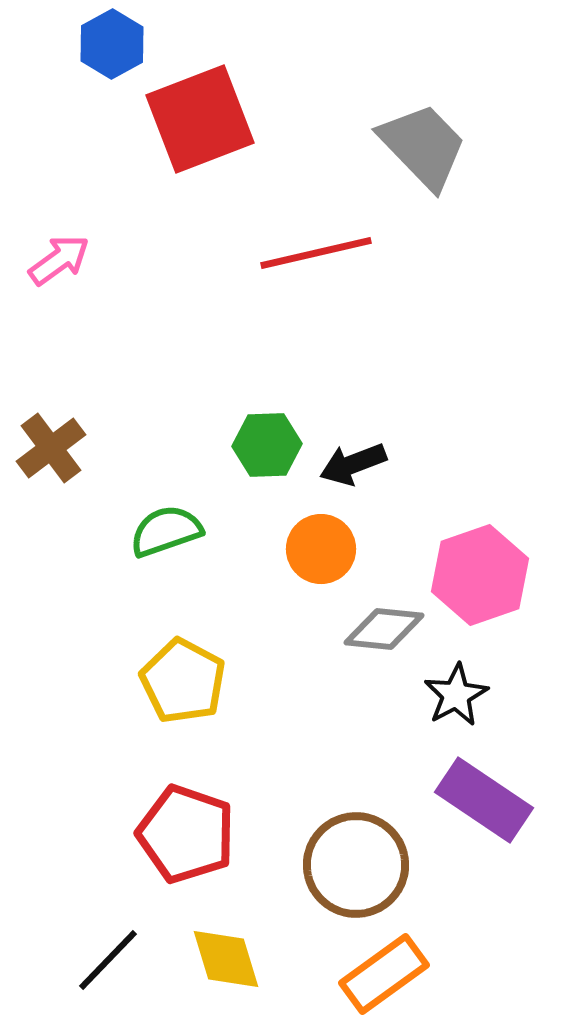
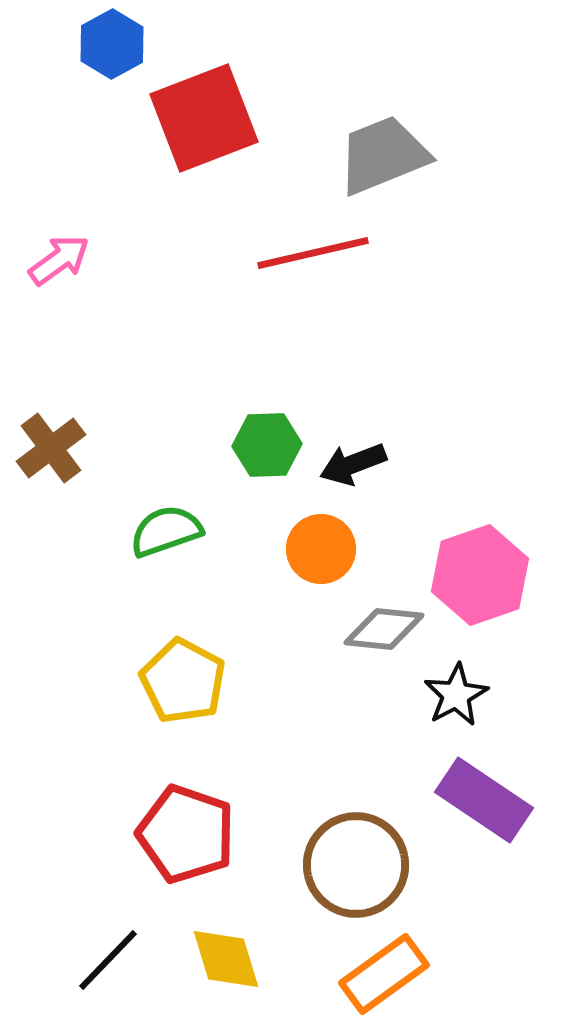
red square: moved 4 px right, 1 px up
gray trapezoid: moved 40 px left, 9 px down; rotated 68 degrees counterclockwise
red line: moved 3 px left
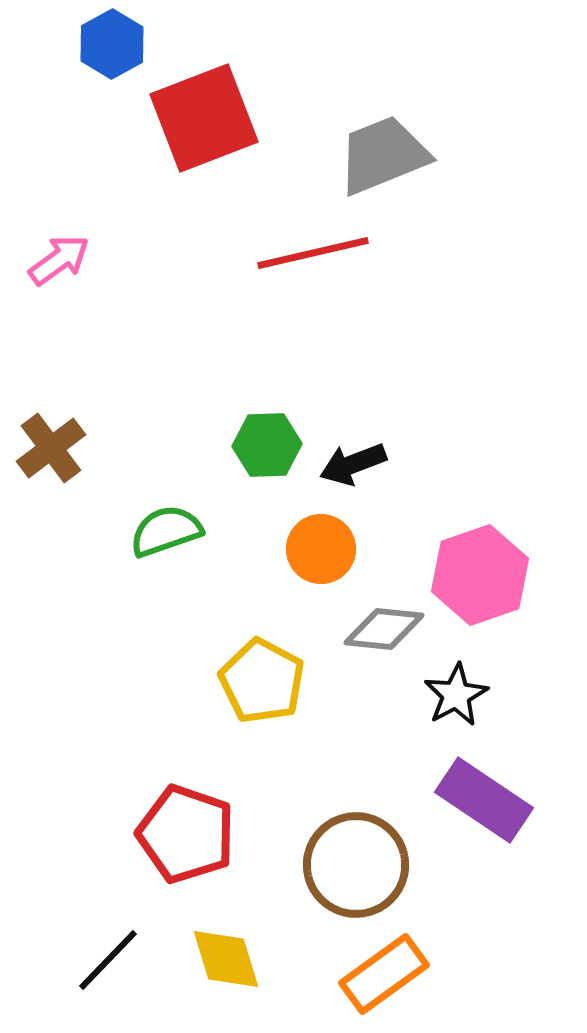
yellow pentagon: moved 79 px right
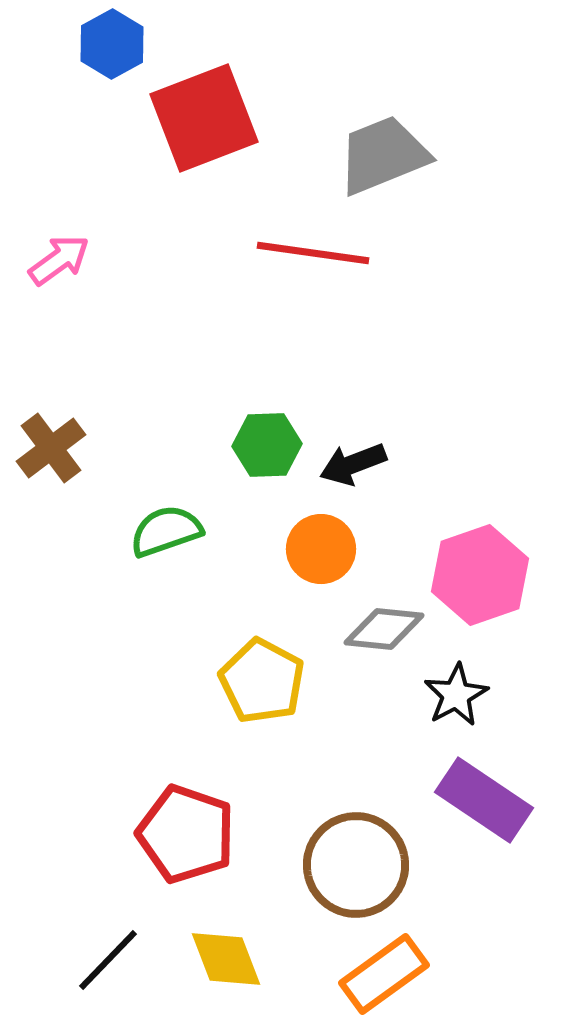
red line: rotated 21 degrees clockwise
yellow diamond: rotated 4 degrees counterclockwise
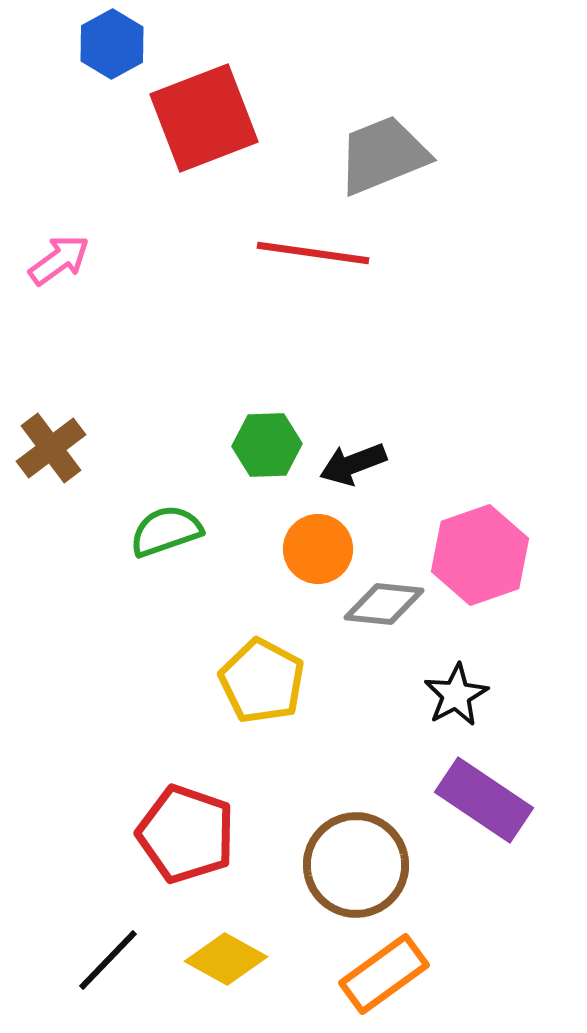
orange circle: moved 3 px left
pink hexagon: moved 20 px up
gray diamond: moved 25 px up
yellow diamond: rotated 40 degrees counterclockwise
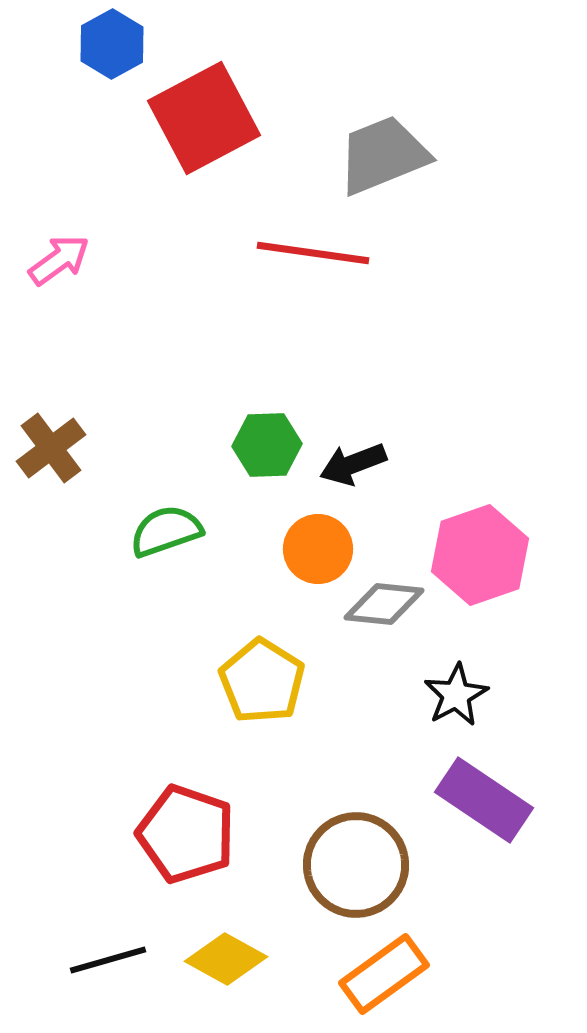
red square: rotated 7 degrees counterclockwise
yellow pentagon: rotated 4 degrees clockwise
black line: rotated 30 degrees clockwise
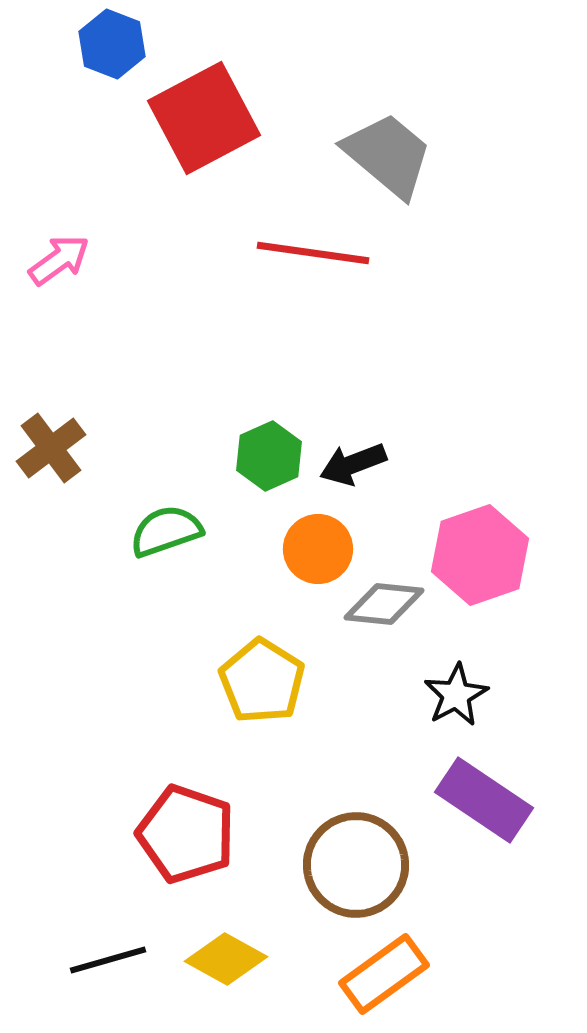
blue hexagon: rotated 10 degrees counterclockwise
gray trapezoid: moved 5 px right; rotated 62 degrees clockwise
green hexagon: moved 2 px right, 11 px down; rotated 22 degrees counterclockwise
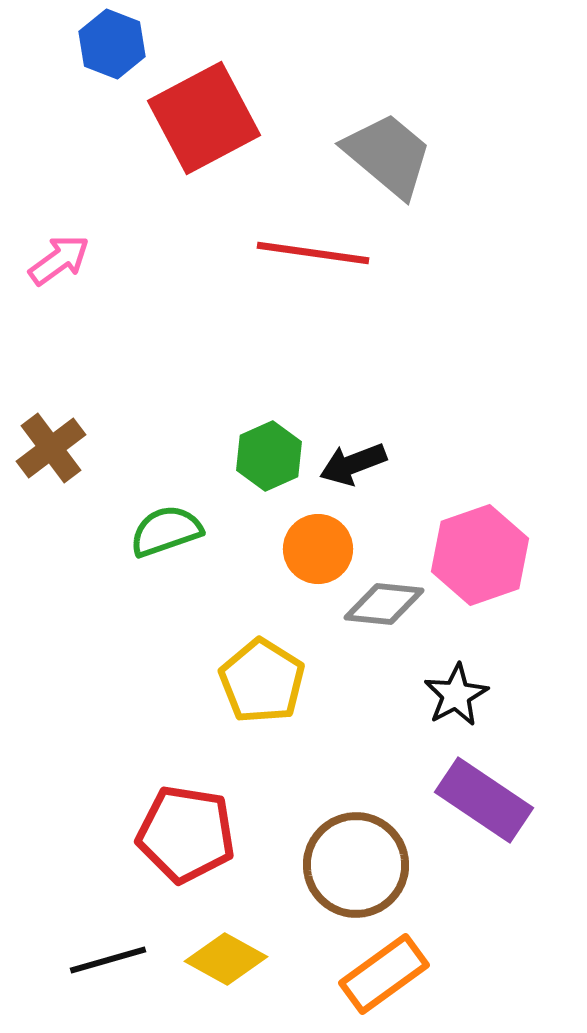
red pentagon: rotated 10 degrees counterclockwise
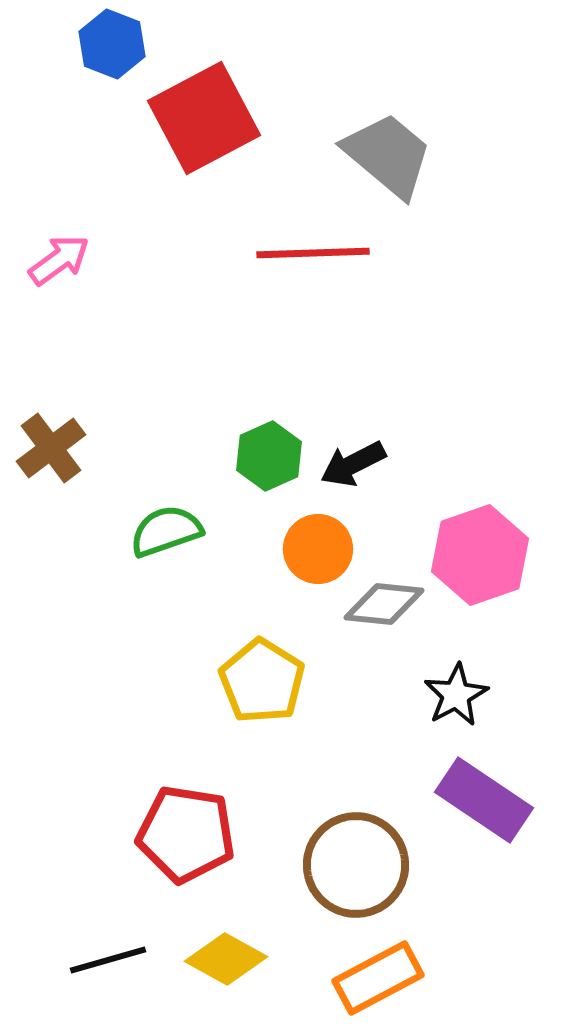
red line: rotated 10 degrees counterclockwise
black arrow: rotated 6 degrees counterclockwise
orange rectangle: moved 6 px left, 4 px down; rotated 8 degrees clockwise
